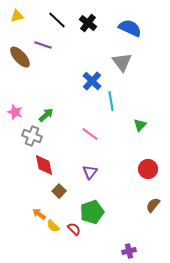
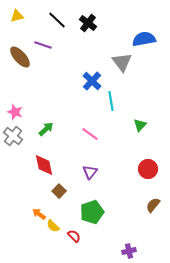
blue semicircle: moved 14 px right, 11 px down; rotated 35 degrees counterclockwise
green arrow: moved 14 px down
gray cross: moved 19 px left; rotated 18 degrees clockwise
red semicircle: moved 7 px down
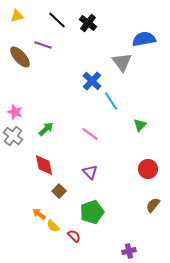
cyan line: rotated 24 degrees counterclockwise
purple triangle: rotated 21 degrees counterclockwise
